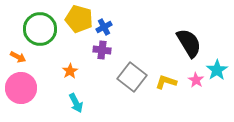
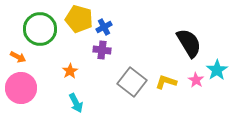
gray square: moved 5 px down
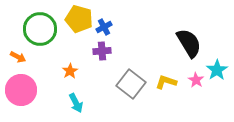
purple cross: moved 1 px down; rotated 12 degrees counterclockwise
gray square: moved 1 px left, 2 px down
pink circle: moved 2 px down
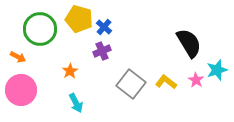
blue cross: rotated 21 degrees counterclockwise
purple cross: rotated 18 degrees counterclockwise
cyan star: rotated 15 degrees clockwise
yellow L-shape: rotated 20 degrees clockwise
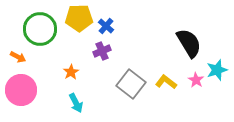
yellow pentagon: moved 1 px up; rotated 16 degrees counterclockwise
blue cross: moved 2 px right, 1 px up
orange star: moved 1 px right, 1 px down
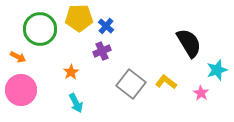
pink star: moved 5 px right, 13 px down
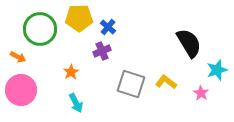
blue cross: moved 2 px right, 1 px down
gray square: rotated 20 degrees counterclockwise
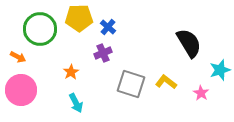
purple cross: moved 1 px right, 2 px down
cyan star: moved 3 px right
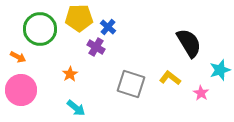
purple cross: moved 7 px left, 6 px up; rotated 36 degrees counterclockwise
orange star: moved 1 px left, 2 px down
yellow L-shape: moved 4 px right, 4 px up
cyan arrow: moved 5 px down; rotated 24 degrees counterclockwise
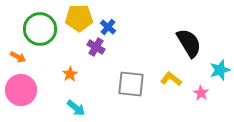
yellow L-shape: moved 1 px right, 1 px down
gray square: rotated 12 degrees counterclockwise
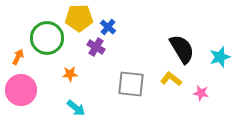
green circle: moved 7 px right, 9 px down
black semicircle: moved 7 px left, 6 px down
orange arrow: rotated 91 degrees counterclockwise
cyan star: moved 13 px up
orange star: rotated 28 degrees clockwise
pink star: rotated 21 degrees counterclockwise
